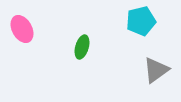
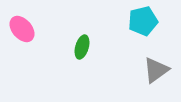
cyan pentagon: moved 2 px right
pink ellipse: rotated 12 degrees counterclockwise
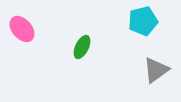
green ellipse: rotated 10 degrees clockwise
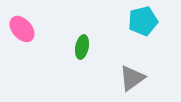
green ellipse: rotated 15 degrees counterclockwise
gray triangle: moved 24 px left, 8 px down
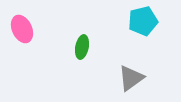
pink ellipse: rotated 16 degrees clockwise
gray triangle: moved 1 px left
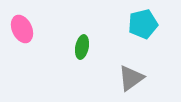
cyan pentagon: moved 3 px down
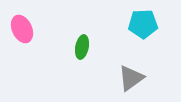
cyan pentagon: rotated 12 degrees clockwise
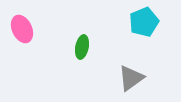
cyan pentagon: moved 1 px right, 2 px up; rotated 20 degrees counterclockwise
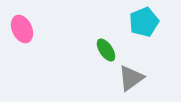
green ellipse: moved 24 px right, 3 px down; rotated 45 degrees counterclockwise
